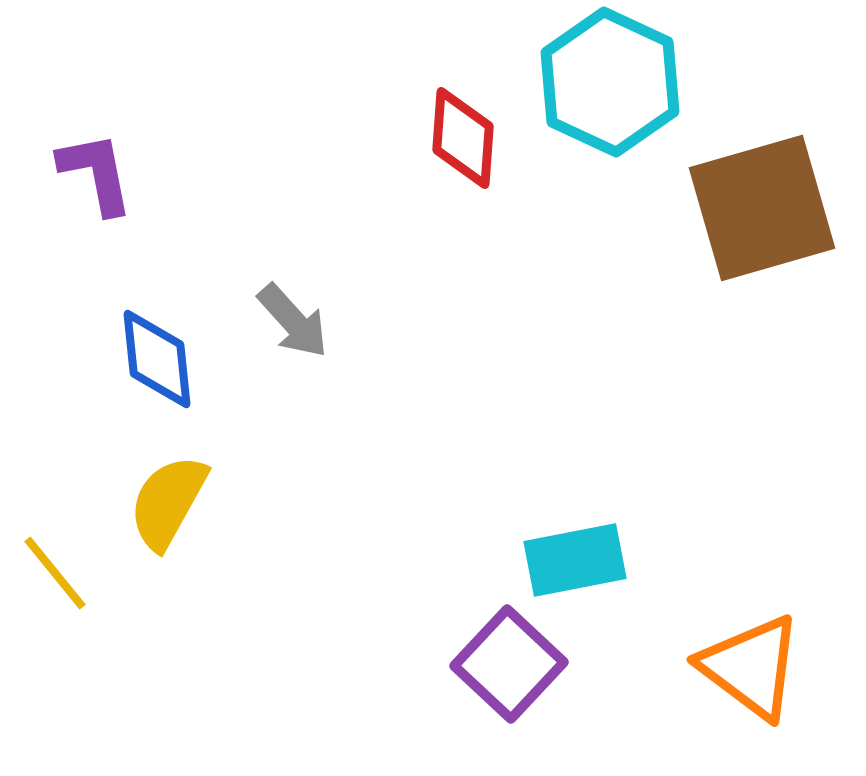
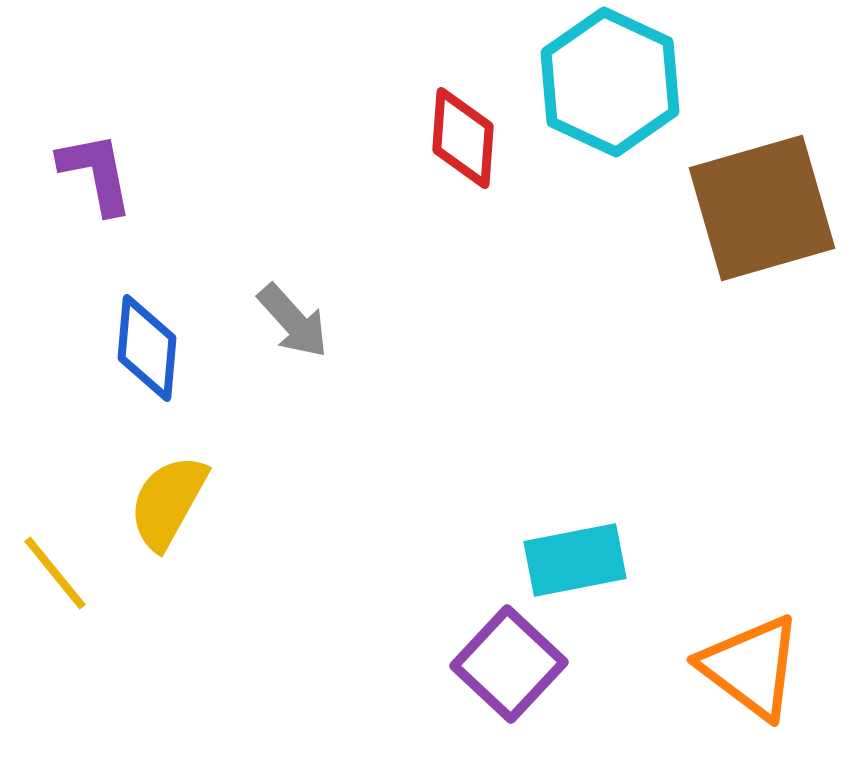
blue diamond: moved 10 px left, 11 px up; rotated 11 degrees clockwise
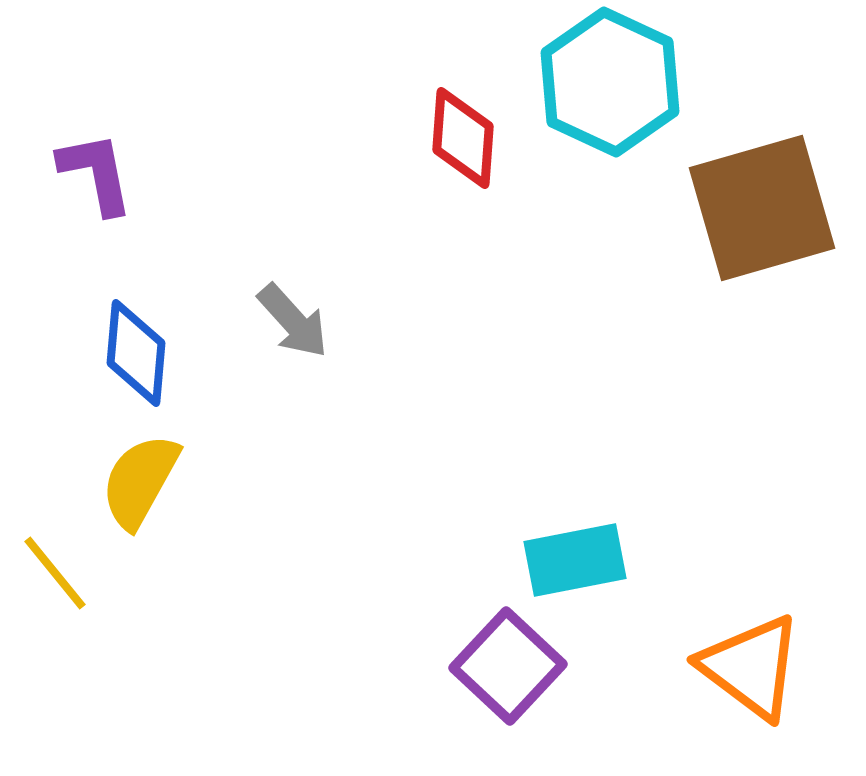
blue diamond: moved 11 px left, 5 px down
yellow semicircle: moved 28 px left, 21 px up
purple square: moved 1 px left, 2 px down
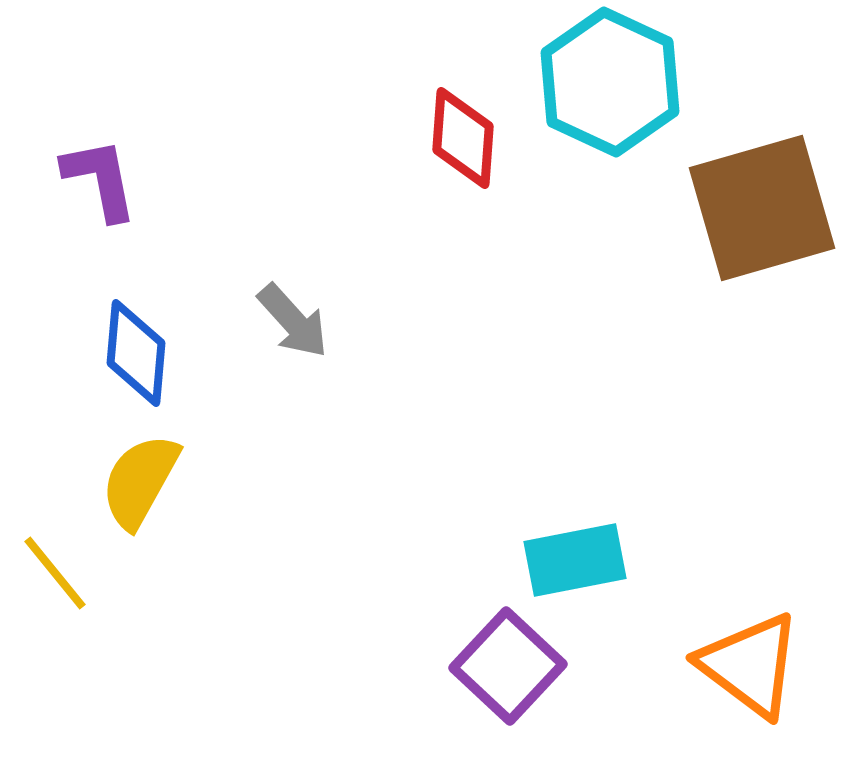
purple L-shape: moved 4 px right, 6 px down
orange triangle: moved 1 px left, 2 px up
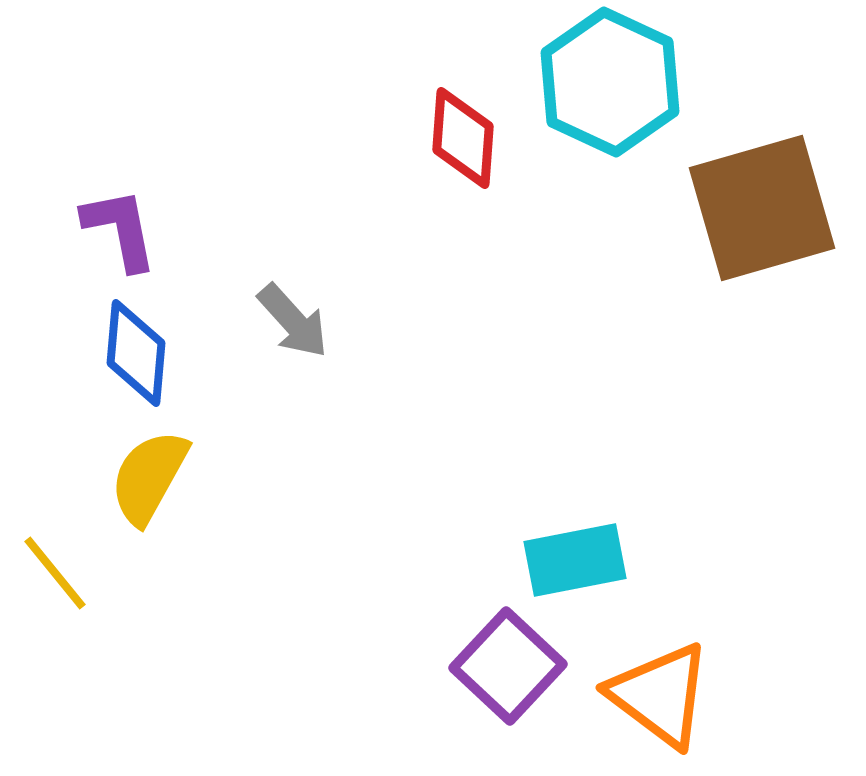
purple L-shape: moved 20 px right, 50 px down
yellow semicircle: moved 9 px right, 4 px up
orange triangle: moved 90 px left, 30 px down
